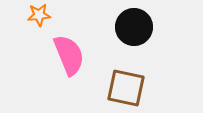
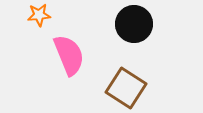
black circle: moved 3 px up
brown square: rotated 21 degrees clockwise
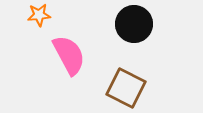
pink semicircle: rotated 6 degrees counterclockwise
brown square: rotated 6 degrees counterclockwise
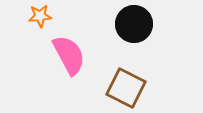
orange star: moved 1 px right, 1 px down
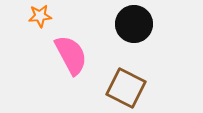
pink semicircle: moved 2 px right
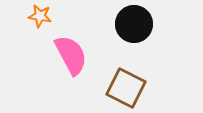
orange star: rotated 15 degrees clockwise
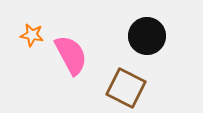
orange star: moved 8 px left, 19 px down
black circle: moved 13 px right, 12 px down
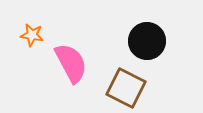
black circle: moved 5 px down
pink semicircle: moved 8 px down
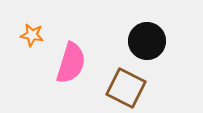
pink semicircle: rotated 45 degrees clockwise
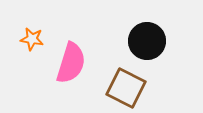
orange star: moved 4 px down
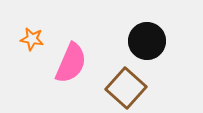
pink semicircle: rotated 6 degrees clockwise
brown square: rotated 15 degrees clockwise
